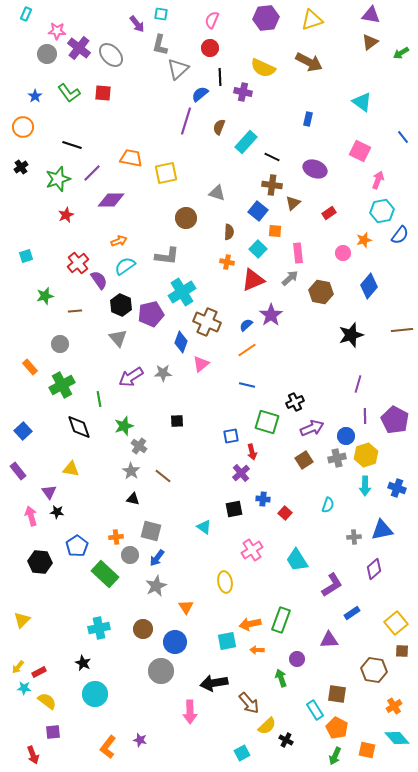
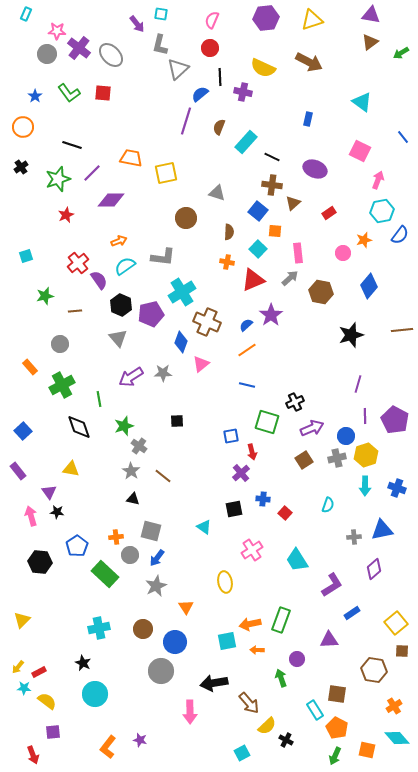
gray L-shape at (167, 256): moved 4 px left, 1 px down
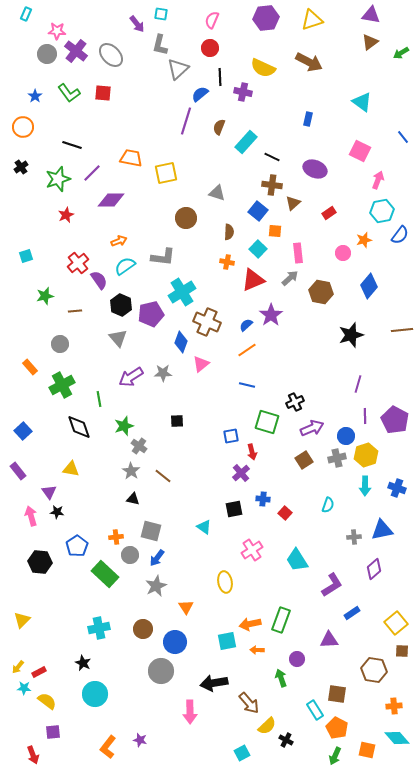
purple cross at (79, 48): moved 3 px left, 3 px down
orange cross at (394, 706): rotated 28 degrees clockwise
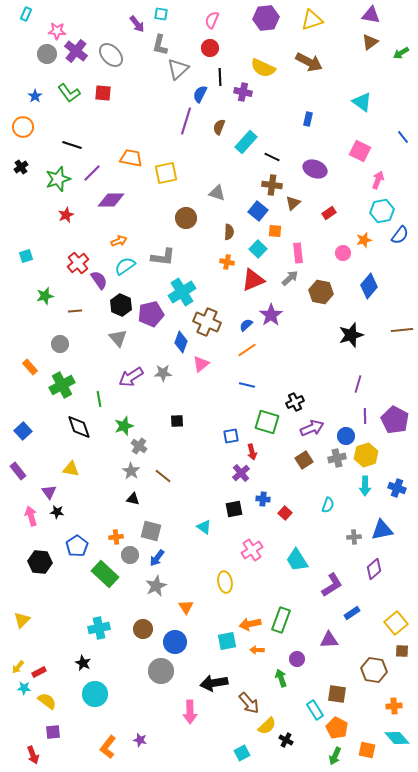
blue semicircle at (200, 94): rotated 24 degrees counterclockwise
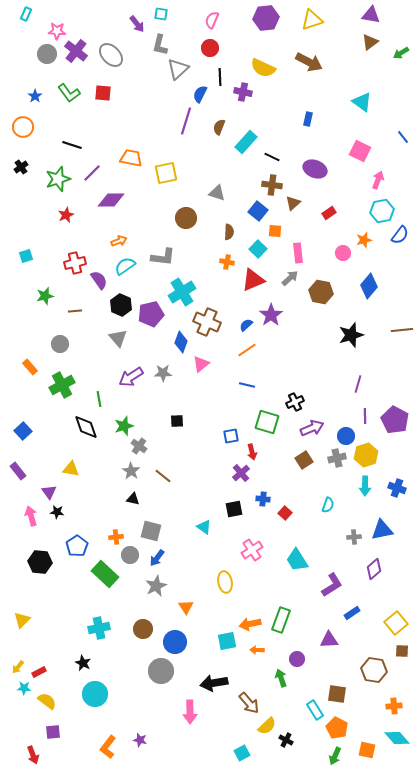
red cross at (78, 263): moved 3 px left; rotated 25 degrees clockwise
black diamond at (79, 427): moved 7 px right
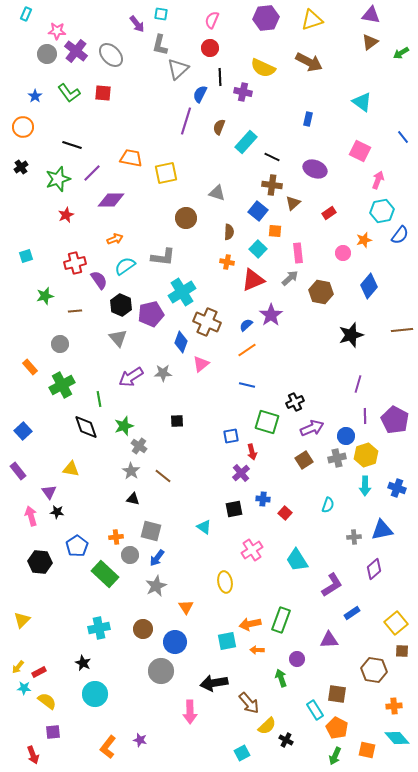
orange arrow at (119, 241): moved 4 px left, 2 px up
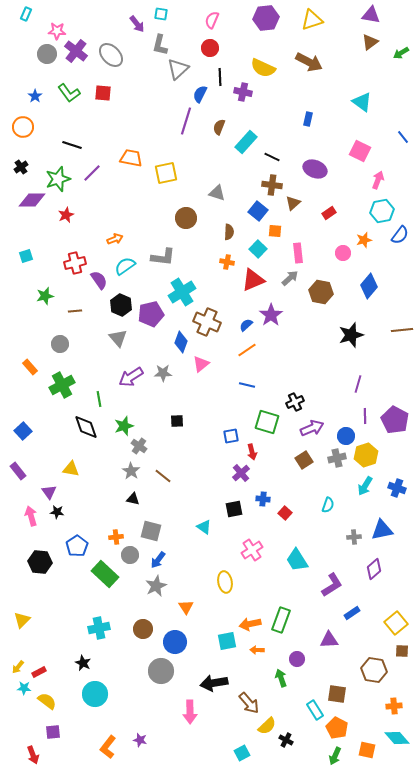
purple diamond at (111, 200): moved 79 px left
cyan arrow at (365, 486): rotated 30 degrees clockwise
blue arrow at (157, 558): moved 1 px right, 2 px down
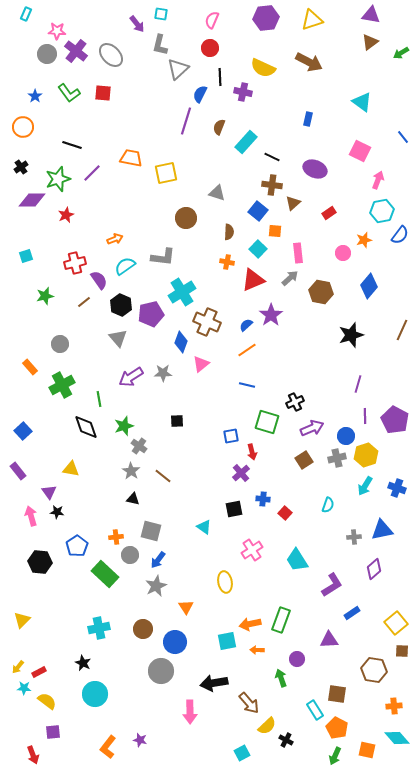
brown line at (75, 311): moved 9 px right, 9 px up; rotated 32 degrees counterclockwise
brown line at (402, 330): rotated 60 degrees counterclockwise
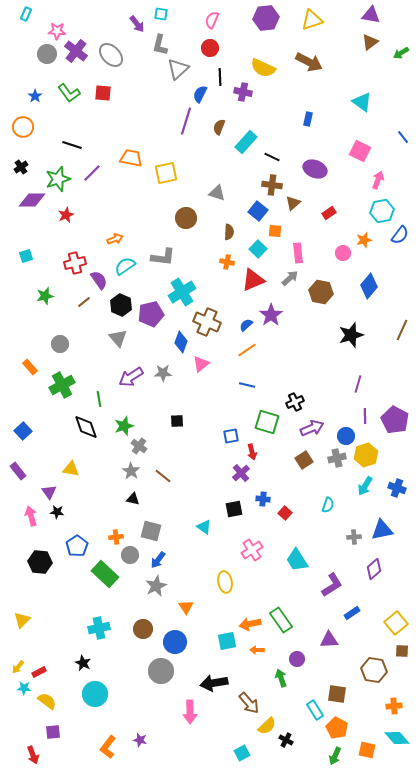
green rectangle at (281, 620): rotated 55 degrees counterclockwise
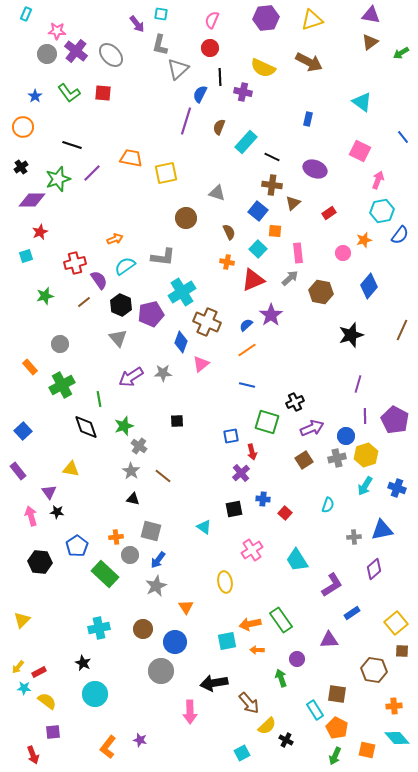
red star at (66, 215): moved 26 px left, 17 px down
brown semicircle at (229, 232): rotated 28 degrees counterclockwise
